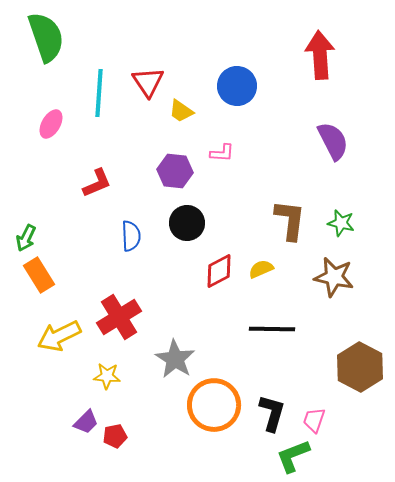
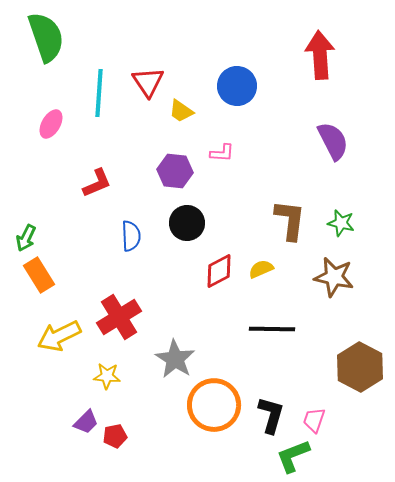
black L-shape: moved 1 px left, 2 px down
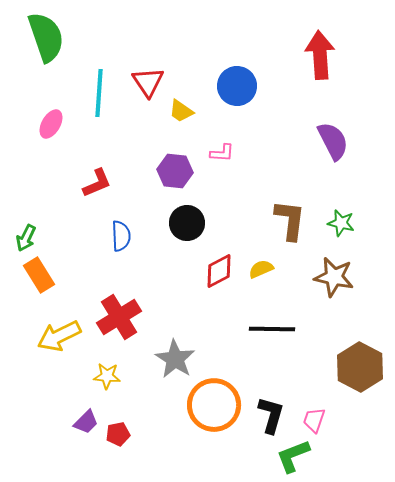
blue semicircle: moved 10 px left
red pentagon: moved 3 px right, 2 px up
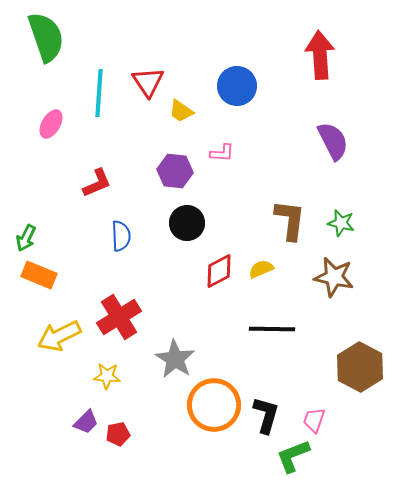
orange rectangle: rotated 36 degrees counterclockwise
black L-shape: moved 5 px left
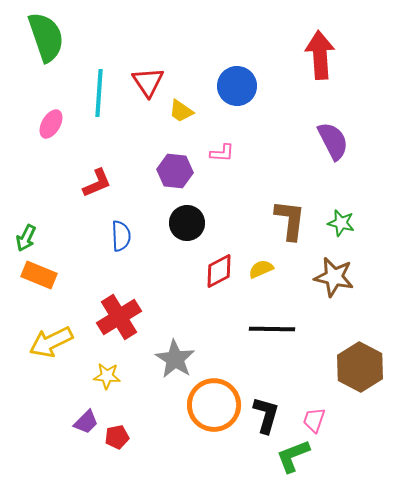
yellow arrow: moved 8 px left, 6 px down
red pentagon: moved 1 px left, 3 px down
